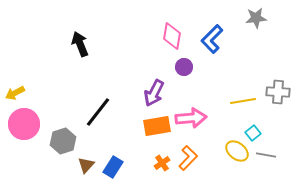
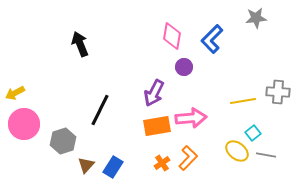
black line: moved 2 px right, 2 px up; rotated 12 degrees counterclockwise
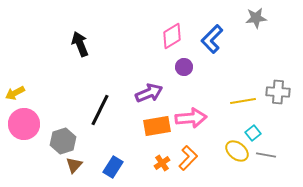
pink diamond: rotated 48 degrees clockwise
purple arrow: moved 5 px left; rotated 140 degrees counterclockwise
brown triangle: moved 12 px left
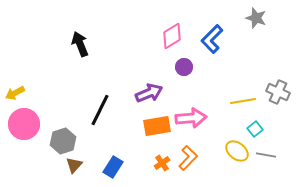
gray star: rotated 25 degrees clockwise
gray cross: rotated 20 degrees clockwise
cyan square: moved 2 px right, 4 px up
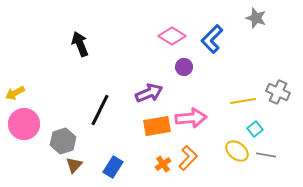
pink diamond: rotated 64 degrees clockwise
orange cross: moved 1 px right, 1 px down
